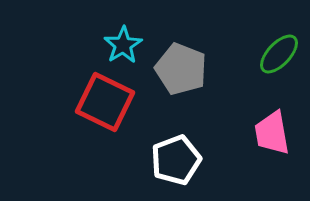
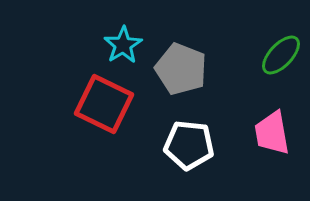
green ellipse: moved 2 px right, 1 px down
red square: moved 1 px left, 2 px down
white pentagon: moved 13 px right, 15 px up; rotated 27 degrees clockwise
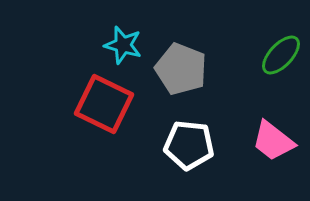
cyan star: rotated 24 degrees counterclockwise
pink trapezoid: moved 1 px right, 8 px down; rotated 42 degrees counterclockwise
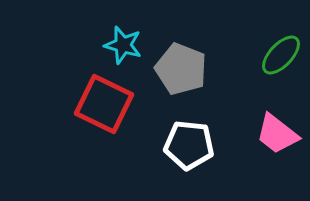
pink trapezoid: moved 4 px right, 7 px up
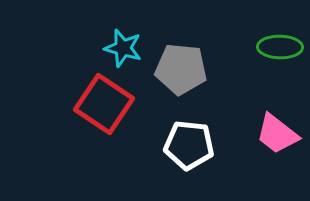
cyan star: moved 3 px down
green ellipse: moved 1 px left, 8 px up; rotated 48 degrees clockwise
gray pentagon: rotated 15 degrees counterclockwise
red square: rotated 8 degrees clockwise
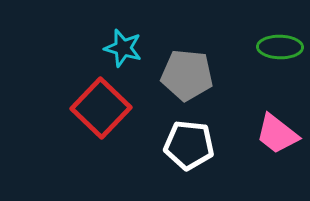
gray pentagon: moved 6 px right, 6 px down
red square: moved 3 px left, 4 px down; rotated 10 degrees clockwise
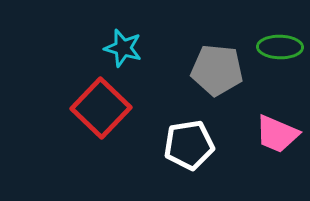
gray pentagon: moved 30 px right, 5 px up
pink trapezoid: rotated 15 degrees counterclockwise
white pentagon: rotated 15 degrees counterclockwise
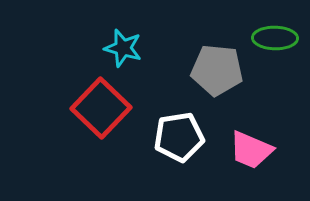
green ellipse: moved 5 px left, 9 px up
pink trapezoid: moved 26 px left, 16 px down
white pentagon: moved 10 px left, 8 px up
